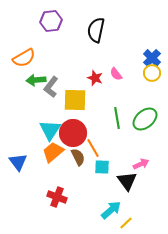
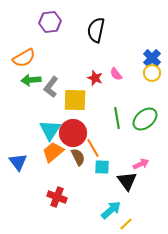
purple hexagon: moved 1 px left, 1 px down
green arrow: moved 5 px left
yellow line: moved 1 px down
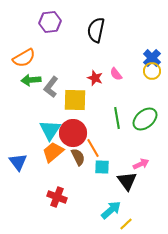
yellow circle: moved 2 px up
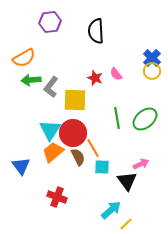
black semicircle: moved 1 px down; rotated 15 degrees counterclockwise
blue triangle: moved 3 px right, 4 px down
